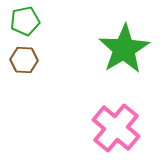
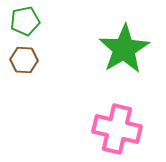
pink cross: moved 1 px right, 1 px down; rotated 27 degrees counterclockwise
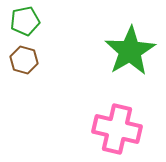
green star: moved 6 px right, 2 px down
brown hexagon: rotated 12 degrees clockwise
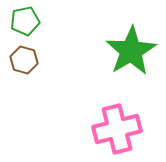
green star: moved 1 px right
pink cross: rotated 27 degrees counterclockwise
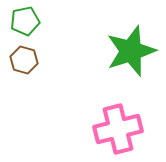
green star: rotated 12 degrees clockwise
pink cross: moved 1 px right
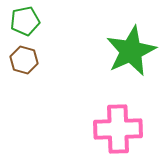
green star: rotated 6 degrees counterclockwise
pink cross: rotated 12 degrees clockwise
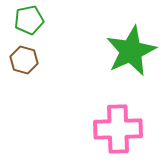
green pentagon: moved 4 px right, 1 px up
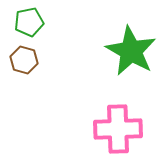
green pentagon: moved 2 px down
green star: rotated 18 degrees counterclockwise
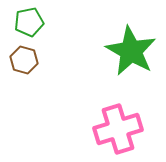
pink cross: rotated 15 degrees counterclockwise
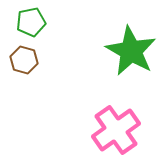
green pentagon: moved 2 px right
pink cross: moved 2 px left, 1 px down; rotated 18 degrees counterclockwise
